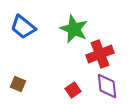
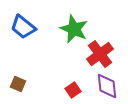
red cross: rotated 16 degrees counterclockwise
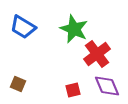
blue trapezoid: rotated 8 degrees counterclockwise
red cross: moved 3 px left
purple diamond: rotated 16 degrees counterclockwise
red square: rotated 21 degrees clockwise
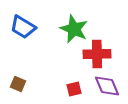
red cross: rotated 36 degrees clockwise
red square: moved 1 px right, 1 px up
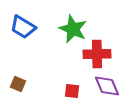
green star: moved 1 px left
red square: moved 2 px left, 2 px down; rotated 21 degrees clockwise
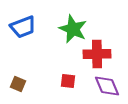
blue trapezoid: rotated 52 degrees counterclockwise
red square: moved 4 px left, 10 px up
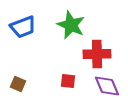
green star: moved 2 px left, 4 px up
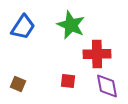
blue trapezoid: rotated 36 degrees counterclockwise
purple diamond: rotated 12 degrees clockwise
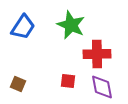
purple diamond: moved 5 px left, 1 px down
